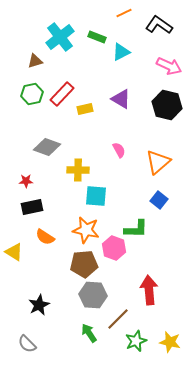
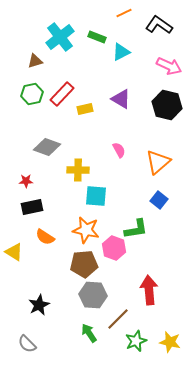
green L-shape: rotated 10 degrees counterclockwise
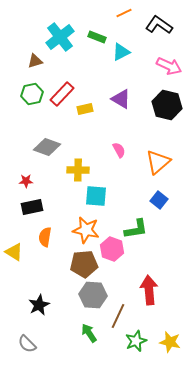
orange semicircle: rotated 66 degrees clockwise
pink hexagon: moved 2 px left, 1 px down
brown line: moved 3 px up; rotated 20 degrees counterclockwise
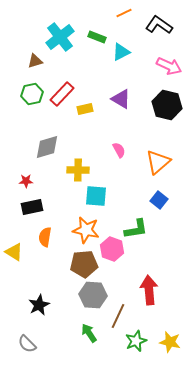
gray diamond: rotated 36 degrees counterclockwise
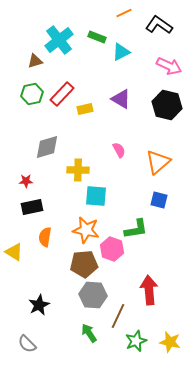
cyan cross: moved 1 px left, 3 px down
blue square: rotated 24 degrees counterclockwise
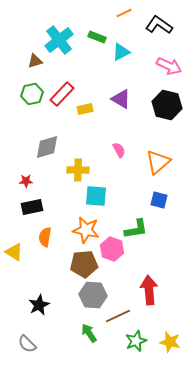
brown line: rotated 40 degrees clockwise
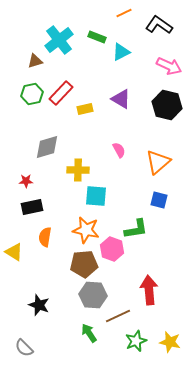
red rectangle: moved 1 px left, 1 px up
black star: rotated 25 degrees counterclockwise
gray semicircle: moved 3 px left, 4 px down
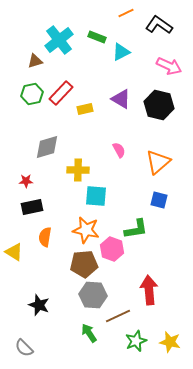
orange line: moved 2 px right
black hexagon: moved 8 px left
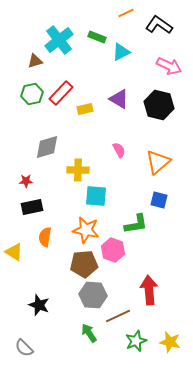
purple triangle: moved 2 px left
green L-shape: moved 5 px up
pink hexagon: moved 1 px right, 1 px down
